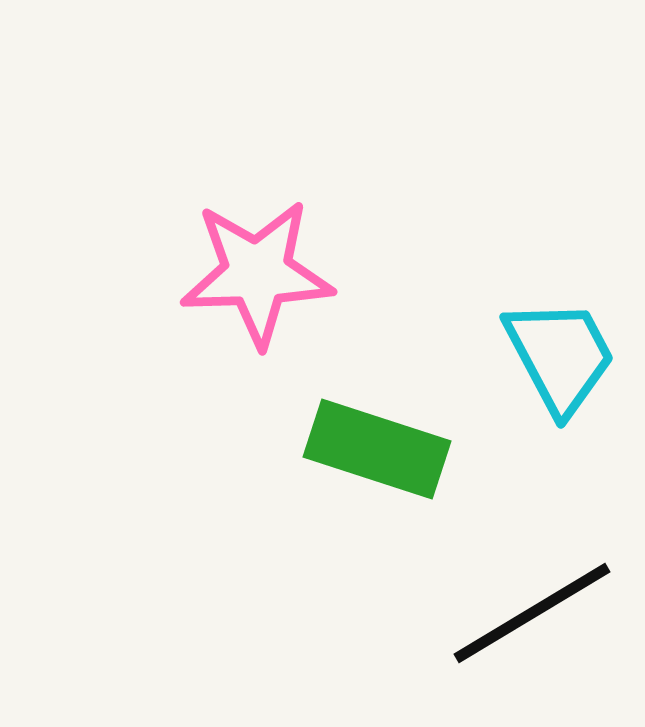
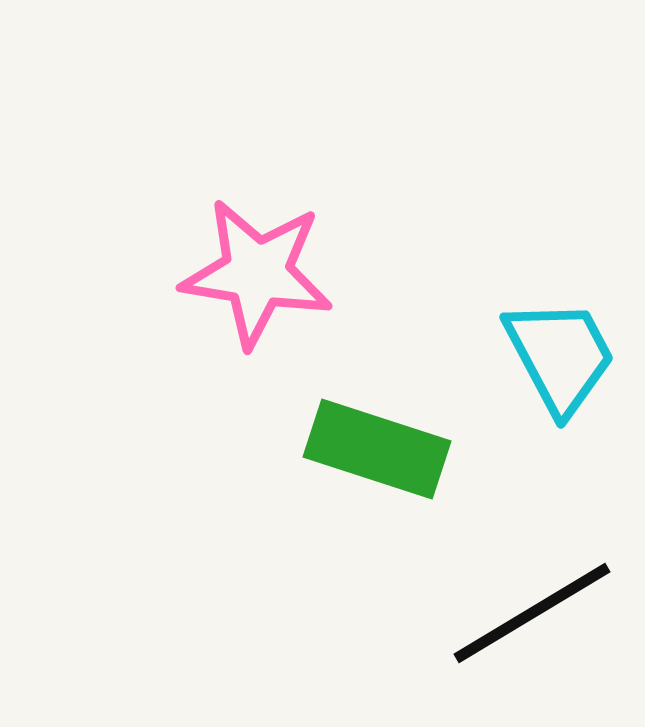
pink star: rotated 11 degrees clockwise
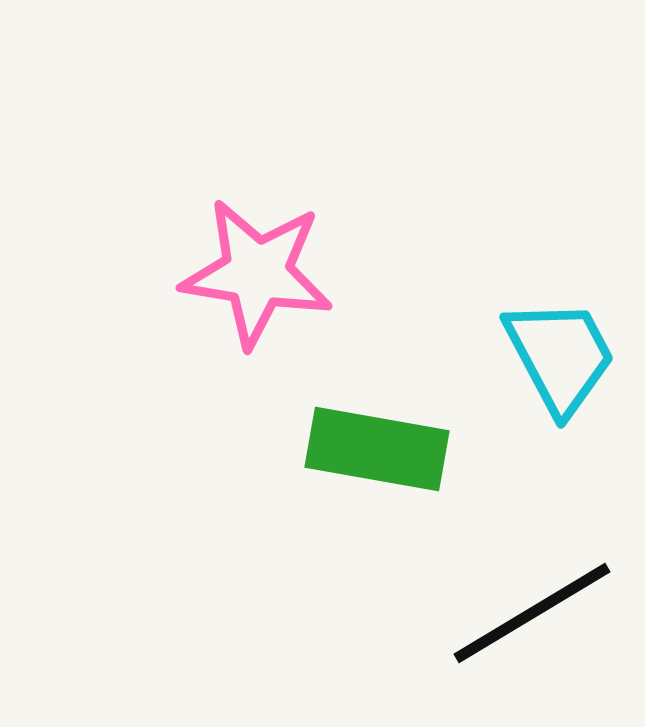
green rectangle: rotated 8 degrees counterclockwise
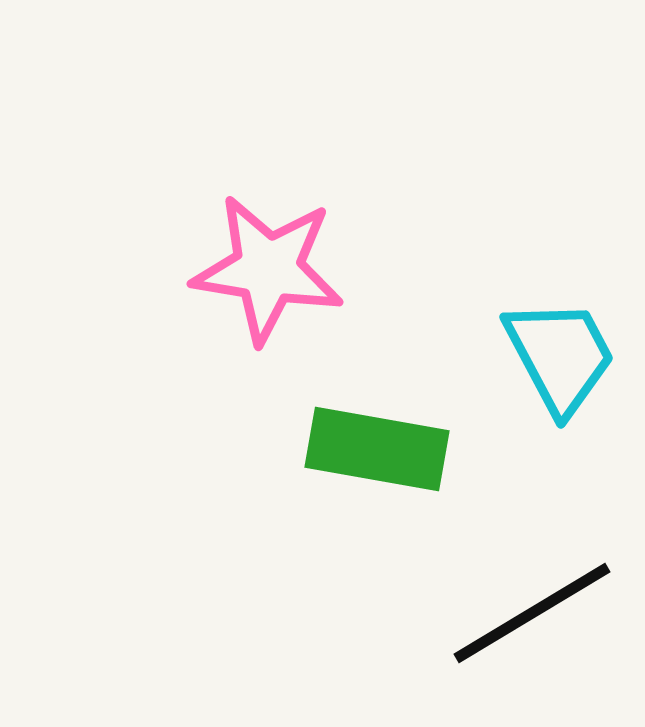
pink star: moved 11 px right, 4 px up
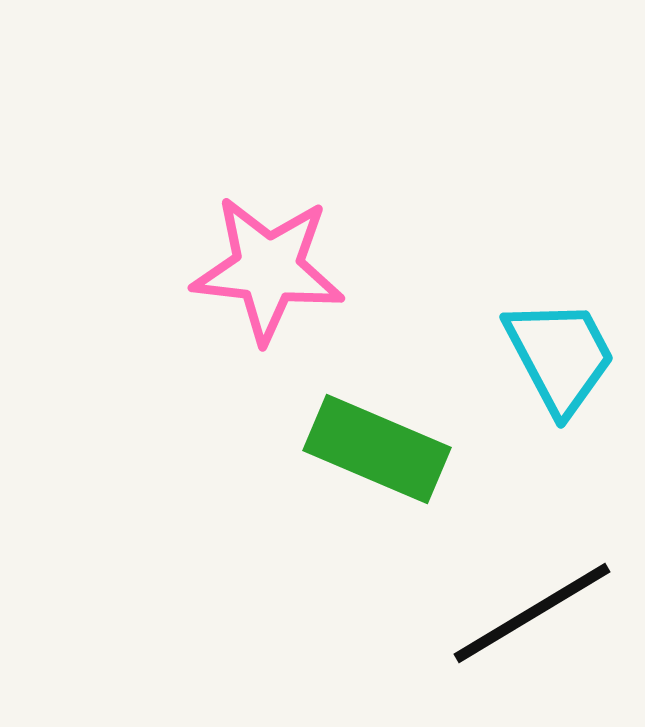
pink star: rotated 3 degrees counterclockwise
green rectangle: rotated 13 degrees clockwise
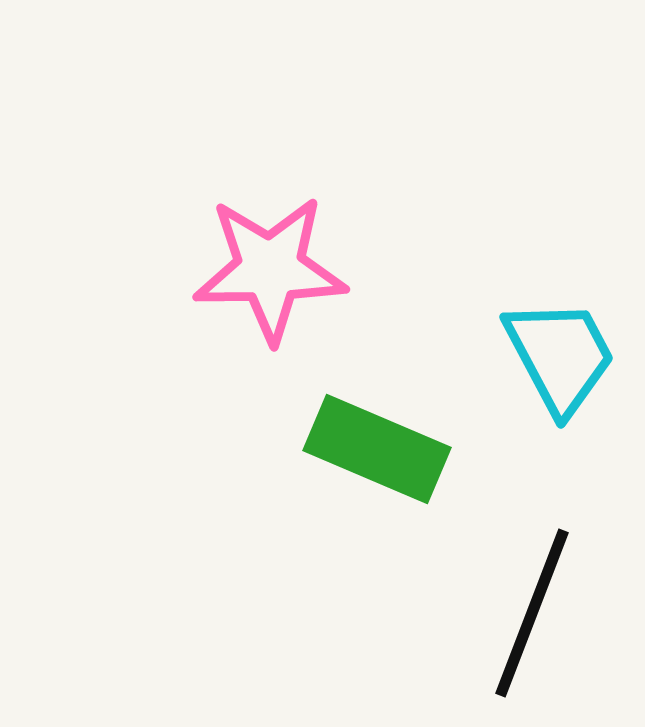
pink star: moved 2 px right; rotated 7 degrees counterclockwise
black line: rotated 38 degrees counterclockwise
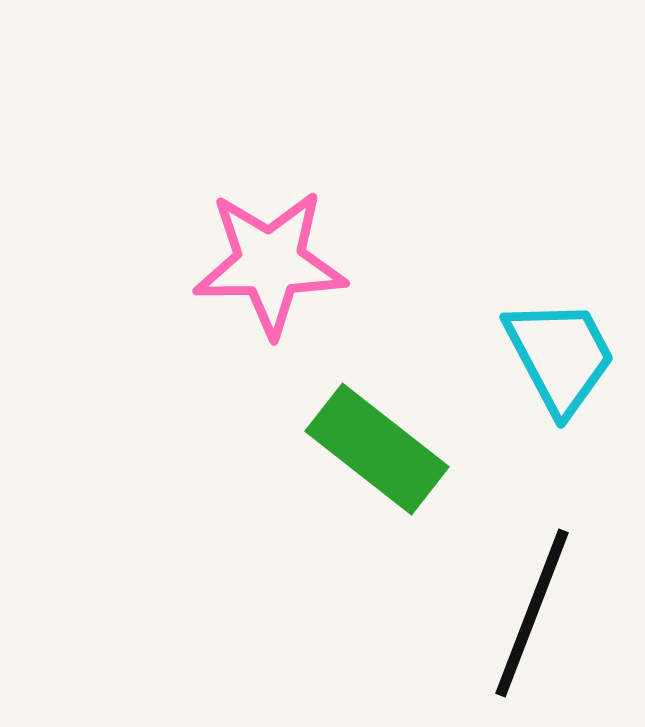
pink star: moved 6 px up
green rectangle: rotated 15 degrees clockwise
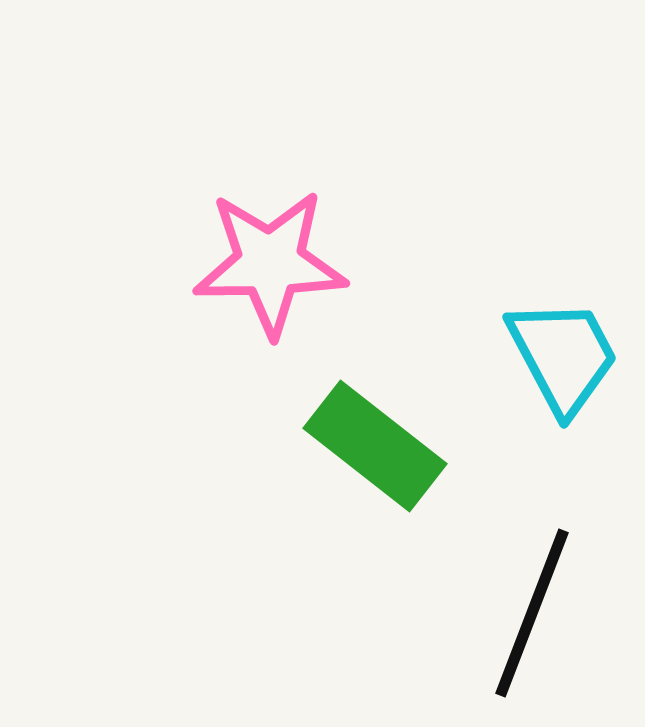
cyan trapezoid: moved 3 px right
green rectangle: moved 2 px left, 3 px up
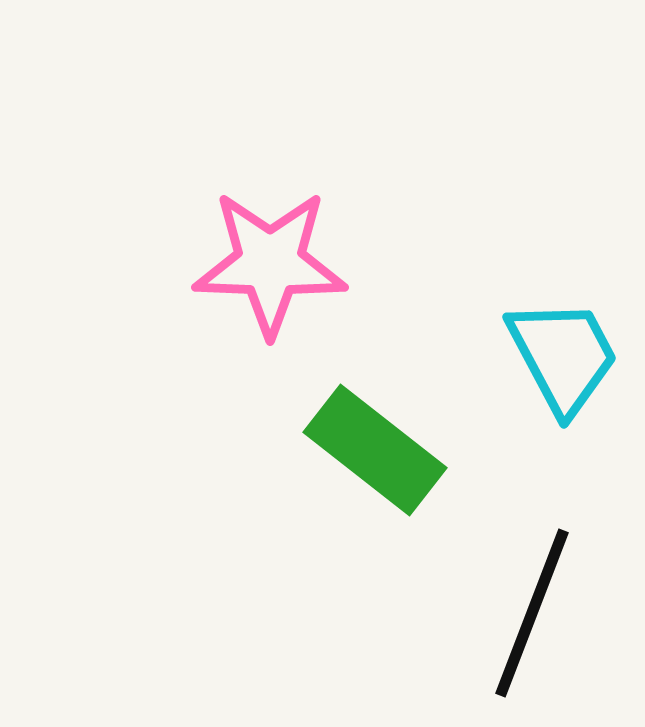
pink star: rotated 3 degrees clockwise
green rectangle: moved 4 px down
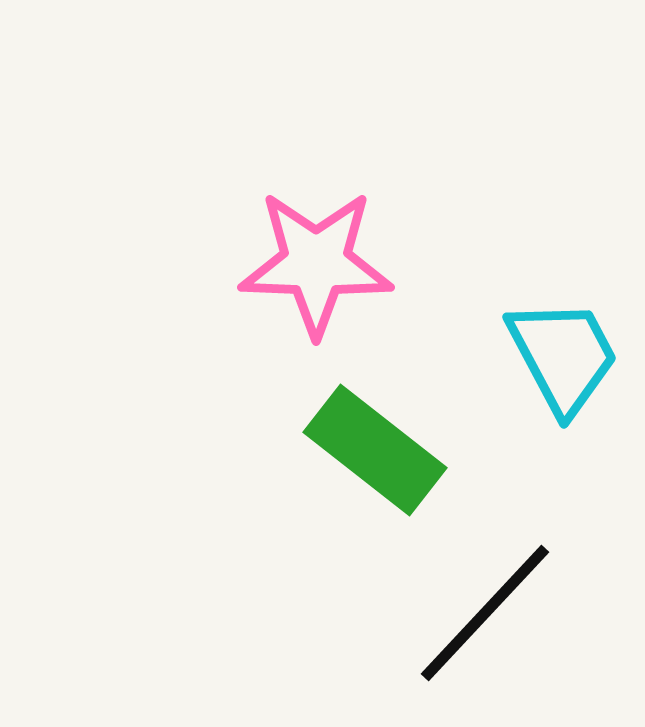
pink star: moved 46 px right
black line: moved 47 px left; rotated 22 degrees clockwise
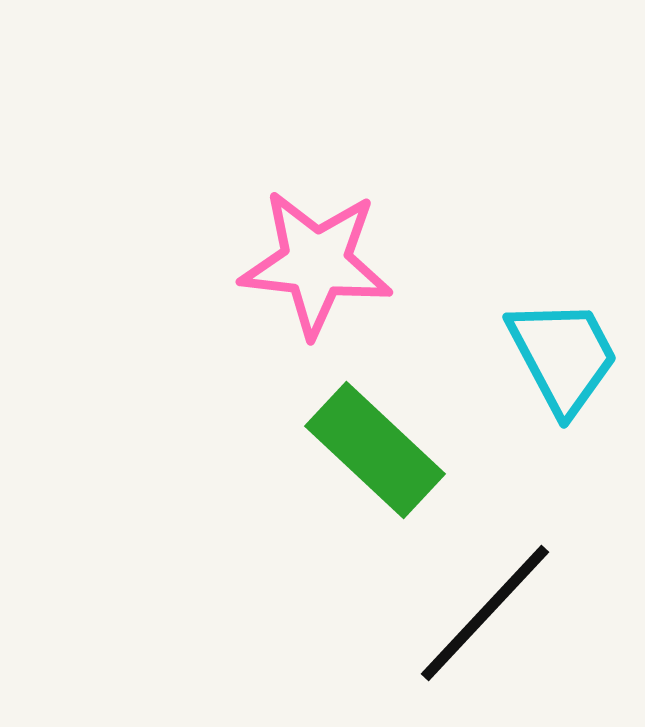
pink star: rotated 4 degrees clockwise
green rectangle: rotated 5 degrees clockwise
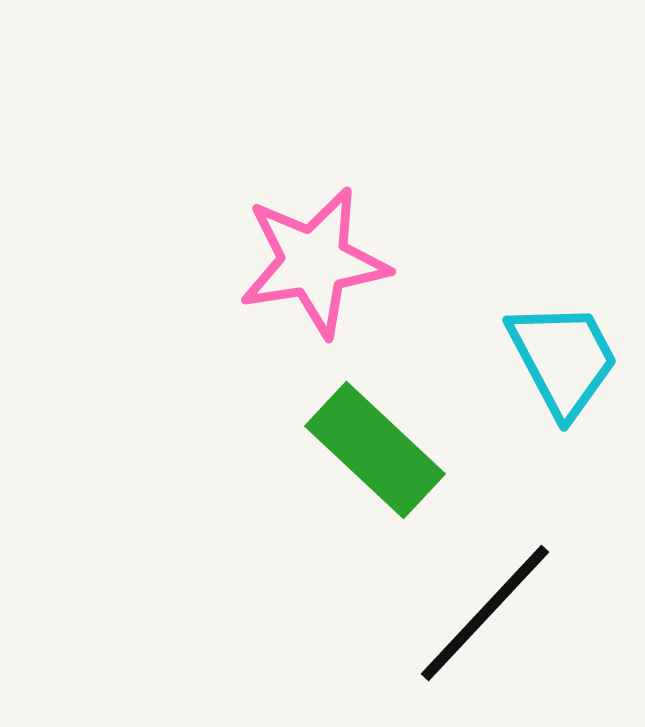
pink star: moved 2 px left, 1 px up; rotated 15 degrees counterclockwise
cyan trapezoid: moved 3 px down
